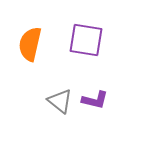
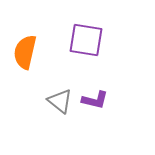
orange semicircle: moved 5 px left, 8 px down
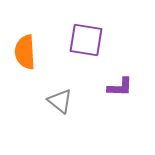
orange semicircle: rotated 16 degrees counterclockwise
purple L-shape: moved 25 px right, 13 px up; rotated 12 degrees counterclockwise
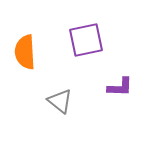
purple square: rotated 21 degrees counterclockwise
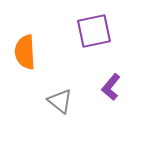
purple square: moved 8 px right, 9 px up
purple L-shape: moved 9 px left; rotated 128 degrees clockwise
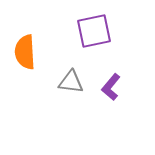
gray triangle: moved 11 px right, 19 px up; rotated 32 degrees counterclockwise
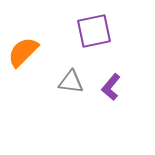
orange semicircle: moved 2 px left; rotated 48 degrees clockwise
